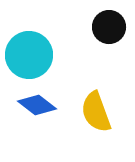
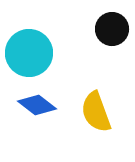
black circle: moved 3 px right, 2 px down
cyan circle: moved 2 px up
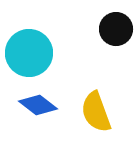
black circle: moved 4 px right
blue diamond: moved 1 px right
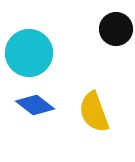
blue diamond: moved 3 px left
yellow semicircle: moved 2 px left
